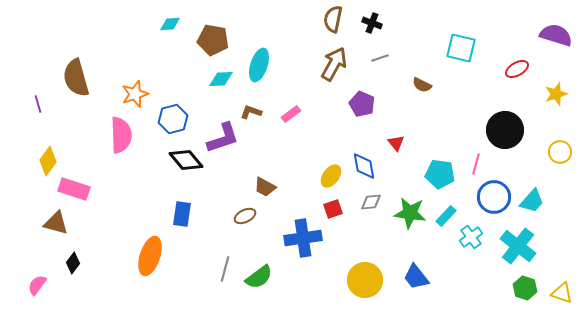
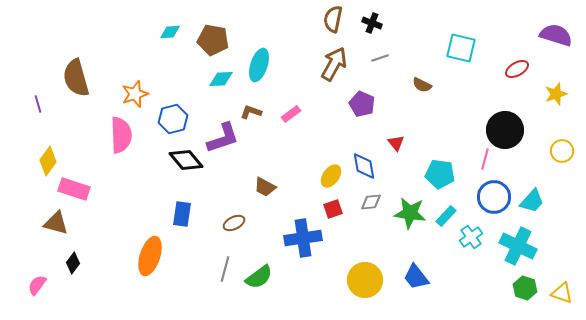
cyan diamond at (170, 24): moved 8 px down
yellow circle at (560, 152): moved 2 px right, 1 px up
pink line at (476, 164): moved 9 px right, 5 px up
brown ellipse at (245, 216): moved 11 px left, 7 px down
cyan cross at (518, 246): rotated 12 degrees counterclockwise
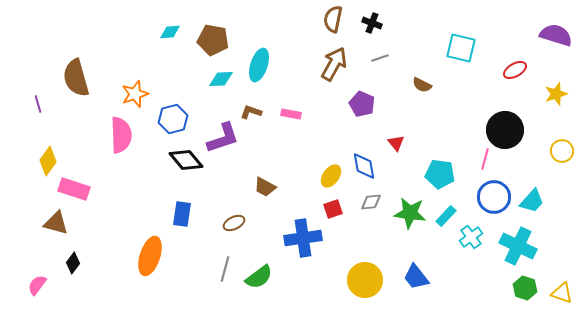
red ellipse at (517, 69): moved 2 px left, 1 px down
pink rectangle at (291, 114): rotated 48 degrees clockwise
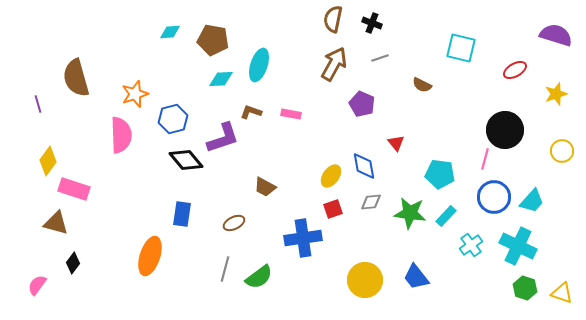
cyan cross at (471, 237): moved 8 px down
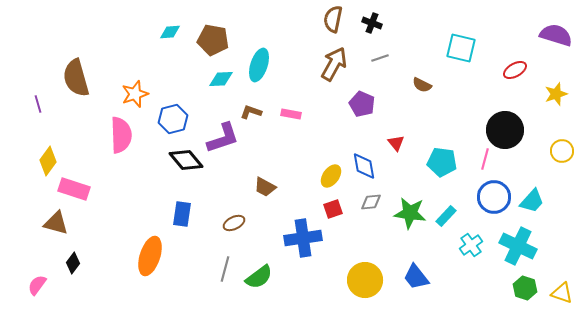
cyan pentagon at (440, 174): moved 2 px right, 12 px up
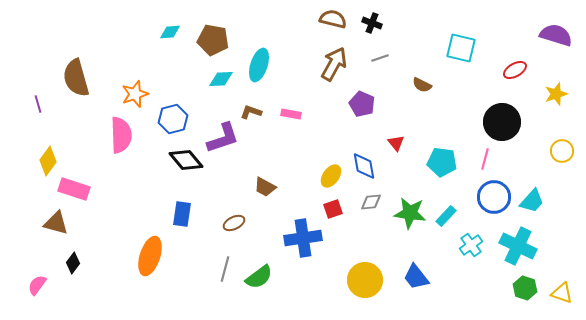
brown semicircle at (333, 19): rotated 92 degrees clockwise
black circle at (505, 130): moved 3 px left, 8 px up
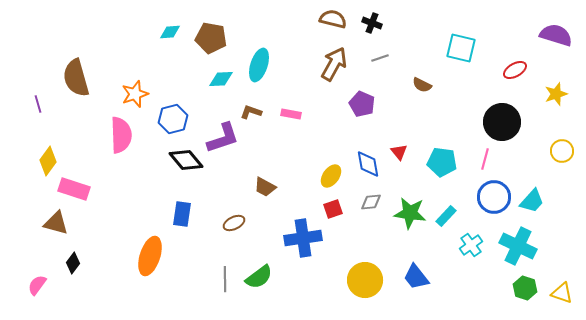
brown pentagon at (213, 40): moved 2 px left, 2 px up
red triangle at (396, 143): moved 3 px right, 9 px down
blue diamond at (364, 166): moved 4 px right, 2 px up
gray line at (225, 269): moved 10 px down; rotated 15 degrees counterclockwise
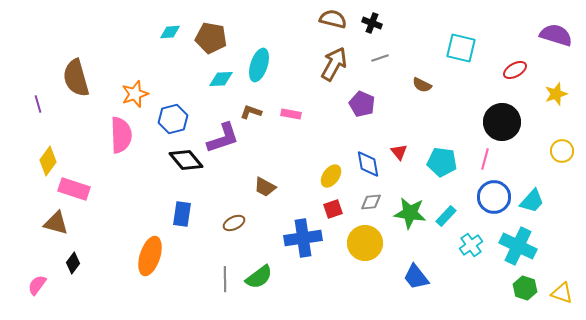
yellow circle at (365, 280): moved 37 px up
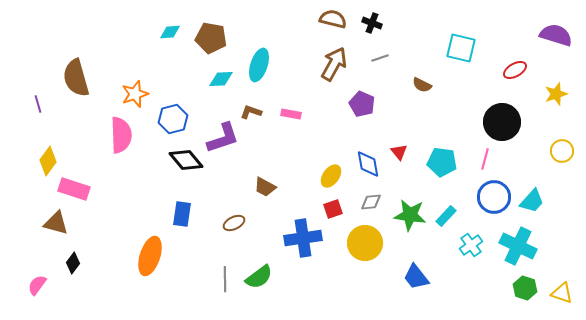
green star at (410, 213): moved 2 px down
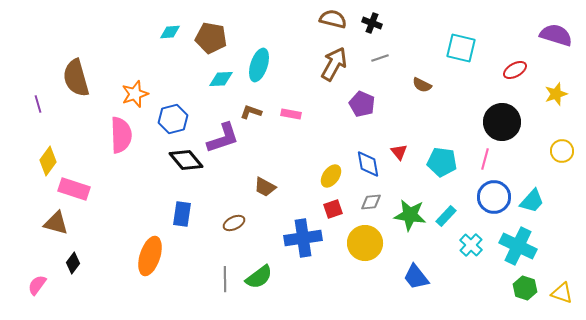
cyan cross at (471, 245): rotated 10 degrees counterclockwise
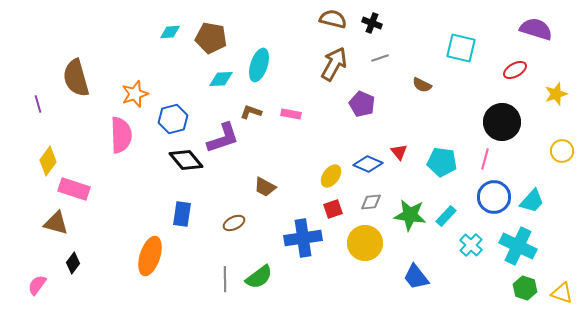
purple semicircle at (556, 35): moved 20 px left, 6 px up
blue diamond at (368, 164): rotated 56 degrees counterclockwise
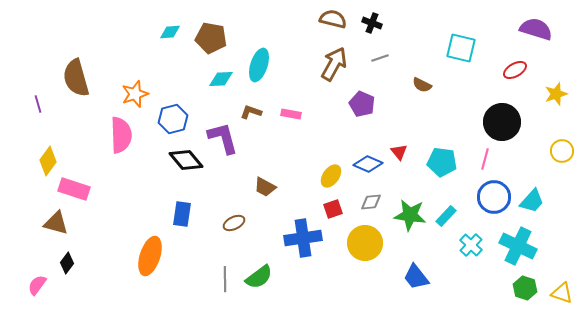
purple L-shape at (223, 138): rotated 87 degrees counterclockwise
black diamond at (73, 263): moved 6 px left
